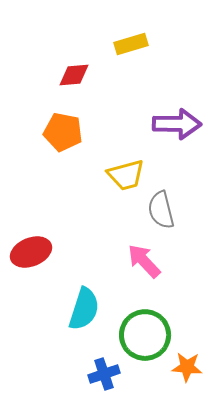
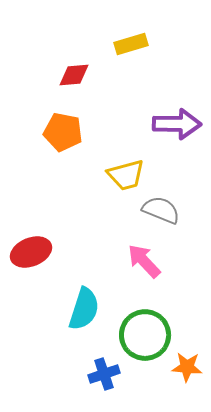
gray semicircle: rotated 126 degrees clockwise
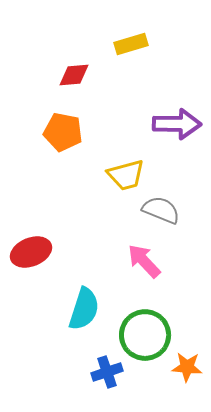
blue cross: moved 3 px right, 2 px up
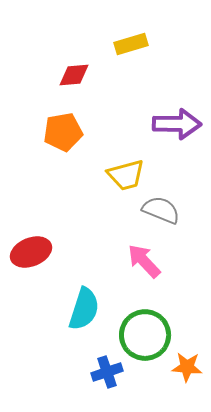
orange pentagon: rotated 21 degrees counterclockwise
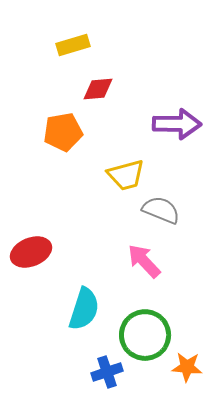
yellow rectangle: moved 58 px left, 1 px down
red diamond: moved 24 px right, 14 px down
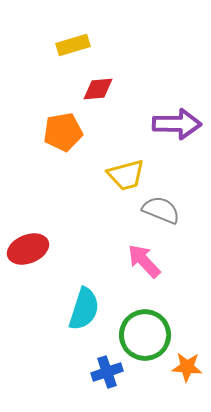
red ellipse: moved 3 px left, 3 px up
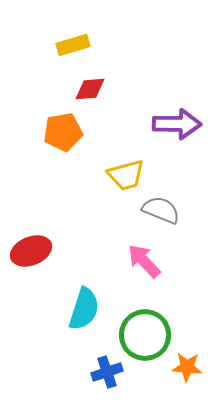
red diamond: moved 8 px left
red ellipse: moved 3 px right, 2 px down
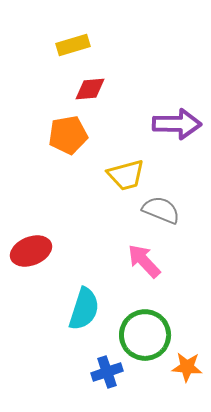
orange pentagon: moved 5 px right, 3 px down
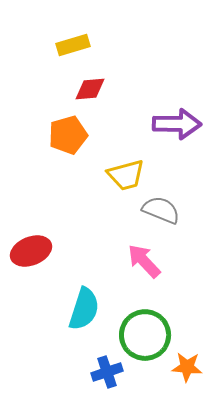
orange pentagon: rotated 6 degrees counterclockwise
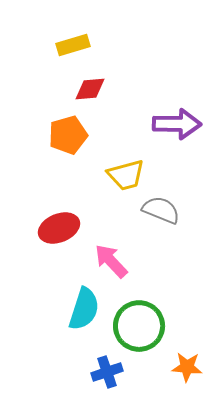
red ellipse: moved 28 px right, 23 px up
pink arrow: moved 33 px left
green circle: moved 6 px left, 9 px up
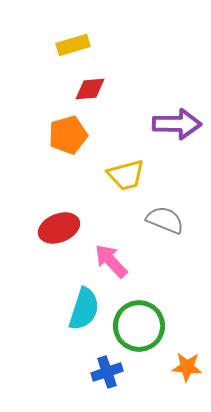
gray semicircle: moved 4 px right, 10 px down
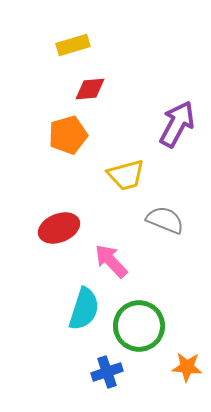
purple arrow: rotated 63 degrees counterclockwise
